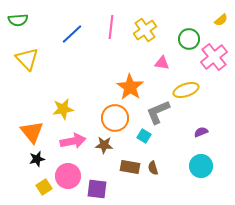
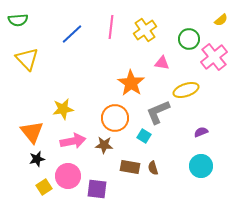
orange star: moved 1 px right, 4 px up
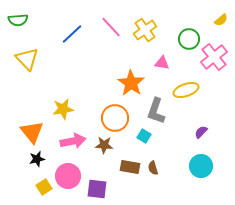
pink line: rotated 50 degrees counterclockwise
gray L-shape: moved 2 px left, 1 px up; rotated 48 degrees counterclockwise
purple semicircle: rotated 24 degrees counterclockwise
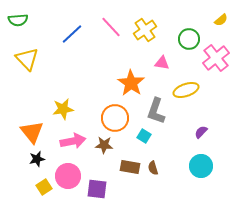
pink cross: moved 2 px right, 1 px down
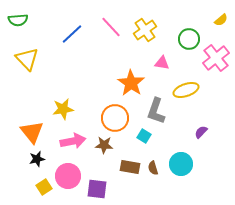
cyan circle: moved 20 px left, 2 px up
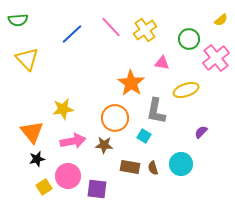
gray L-shape: rotated 8 degrees counterclockwise
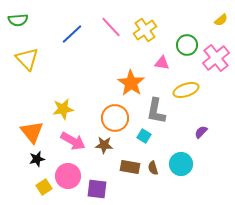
green circle: moved 2 px left, 6 px down
pink arrow: rotated 40 degrees clockwise
